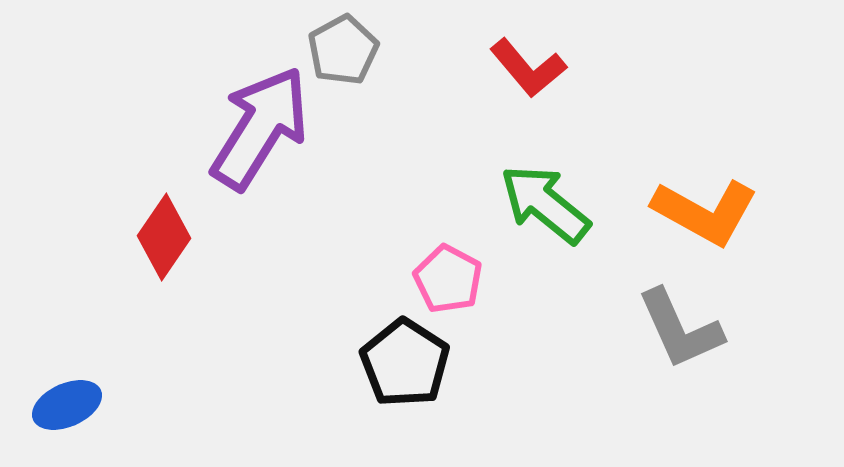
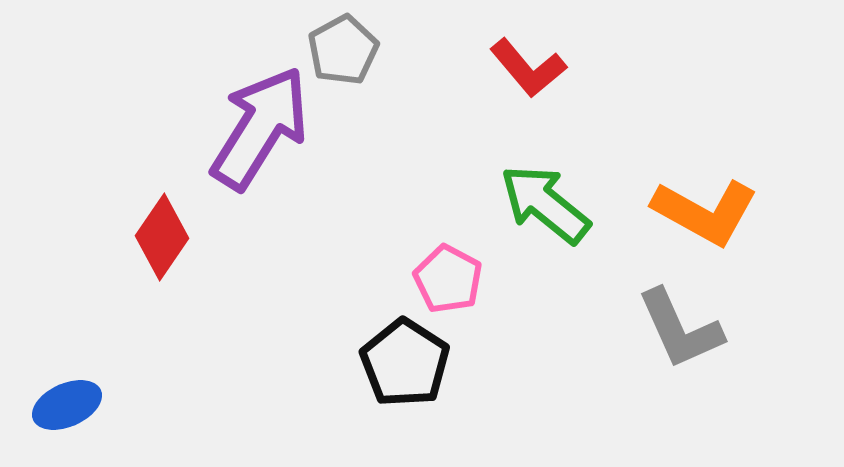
red diamond: moved 2 px left
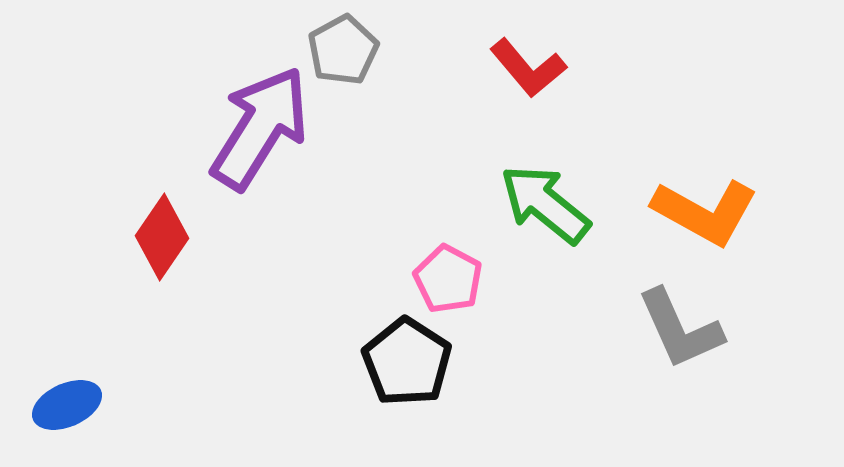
black pentagon: moved 2 px right, 1 px up
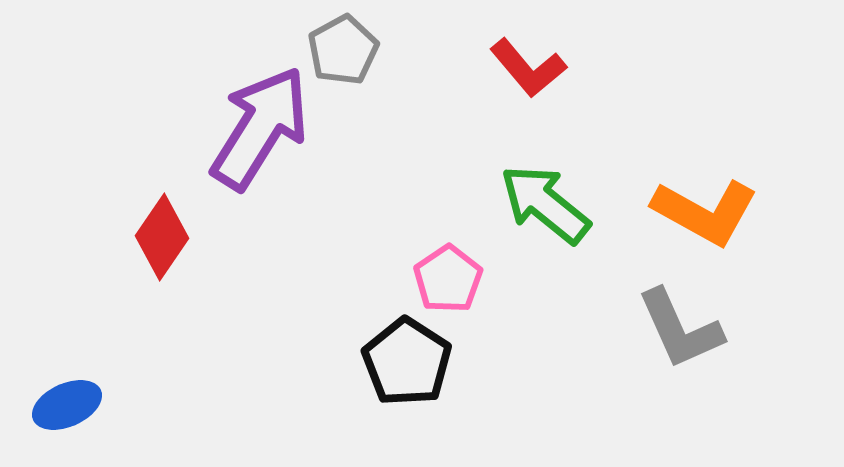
pink pentagon: rotated 10 degrees clockwise
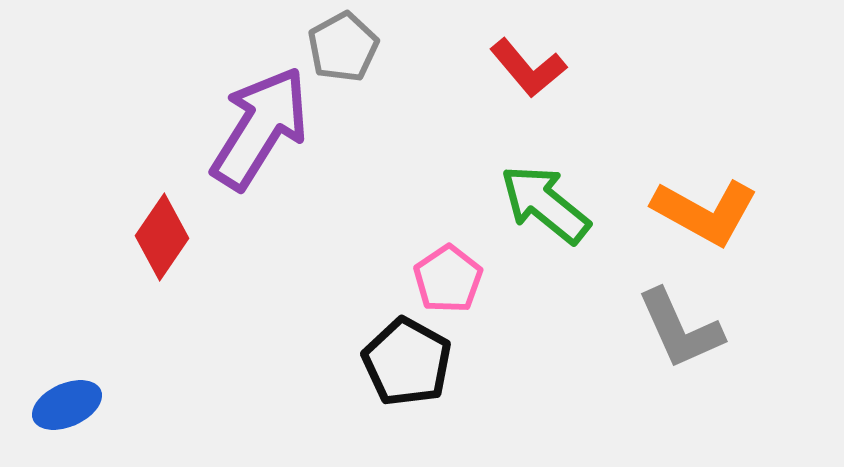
gray pentagon: moved 3 px up
black pentagon: rotated 4 degrees counterclockwise
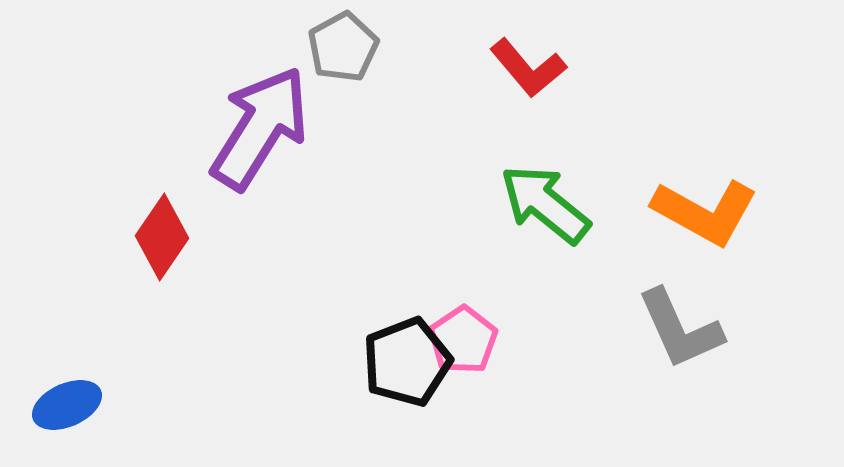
pink pentagon: moved 15 px right, 61 px down
black pentagon: rotated 22 degrees clockwise
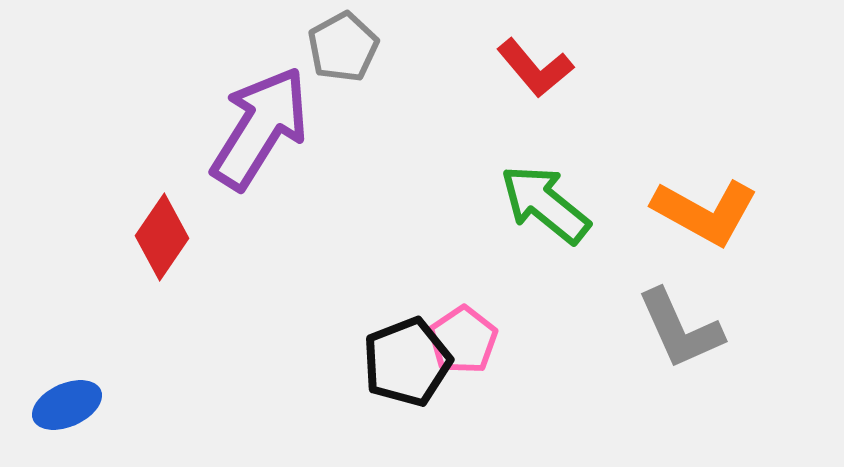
red L-shape: moved 7 px right
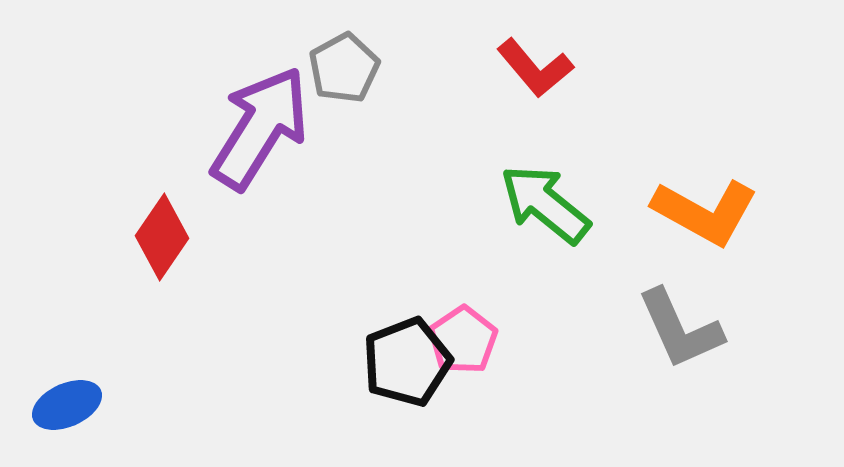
gray pentagon: moved 1 px right, 21 px down
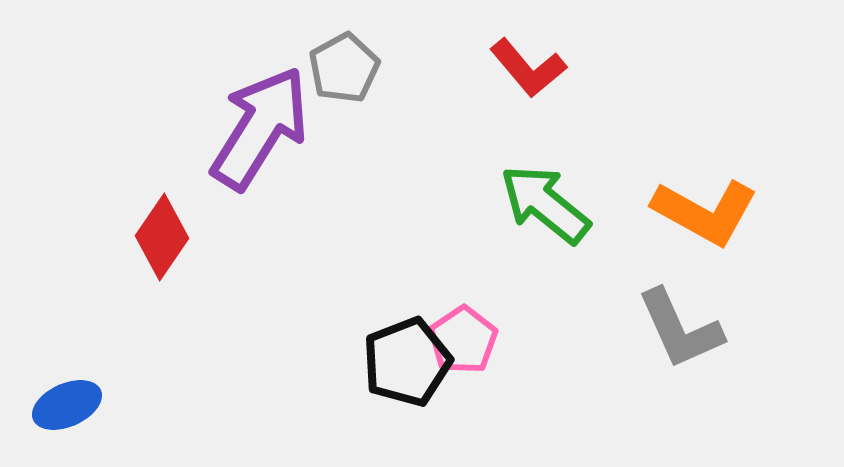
red L-shape: moved 7 px left
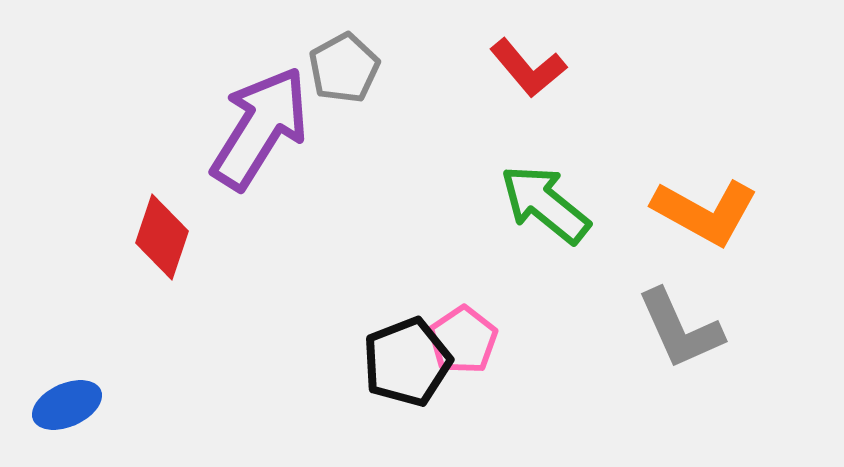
red diamond: rotated 16 degrees counterclockwise
